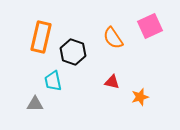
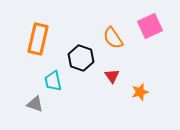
orange rectangle: moved 3 px left, 2 px down
black hexagon: moved 8 px right, 6 px down
red triangle: moved 6 px up; rotated 42 degrees clockwise
orange star: moved 5 px up
gray triangle: rotated 18 degrees clockwise
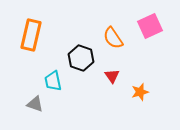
orange rectangle: moved 7 px left, 4 px up
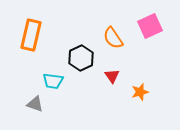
black hexagon: rotated 15 degrees clockwise
cyan trapezoid: rotated 70 degrees counterclockwise
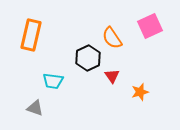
orange semicircle: moved 1 px left
black hexagon: moved 7 px right
gray triangle: moved 4 px down
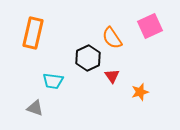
orange rectangle: moved 2 px right, 2 px up
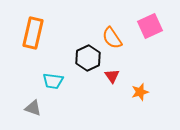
gray triangle: moved 2 px left
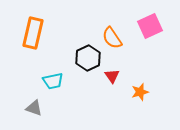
cyan trapezoid: rotated 20 degrees counterclockwise
gray triangle: moved 1 px right
